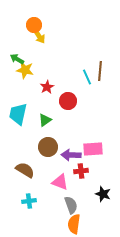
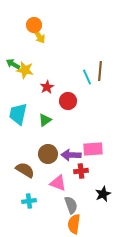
green arrow: moved 4 px left, 5 px down
brown circle: moved 7 px down
pink triangle: moved 2 px left, 1 px down
black star: rotated 28 degrees clockwise
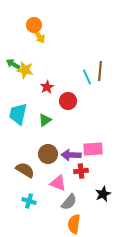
cyan cross: rotated 24 degrees clockwise
gray semicircle: moved 2 px left, 3 px up; rotated 60 degrees clockwise
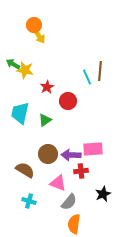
cyan trapezoid: moved 2 px right, 1 px up
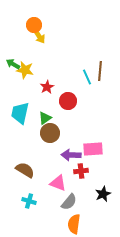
green triangle: moved 2 px up
brown circle: moved 2 px right, 21 px up
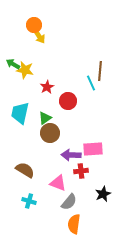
cyan line: moved 4 px right, 6 px down
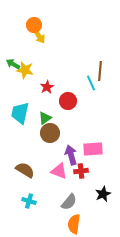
purple arrow: rotated 72 degrees clockwise
pink triangle: moved 1 px right, 12 px up
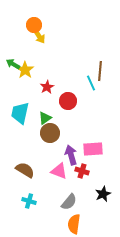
yellow star: rotated 24 degrees clockwise
red cross: moved 1 px right; rotated 24 degrees clockwise
